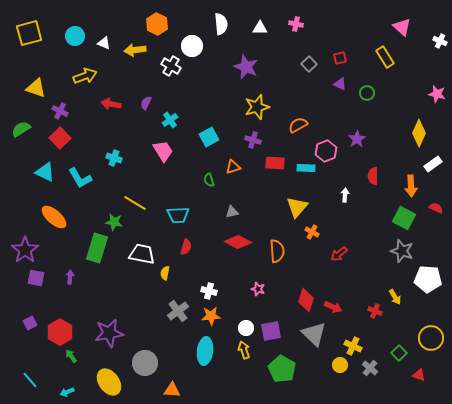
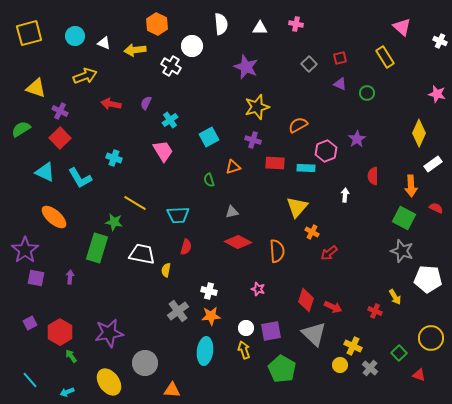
red arrow at (339, 254): moved 10 px left, 1 px up
yellow semicircle at (165, 273): moved 1 px right, 3 px up
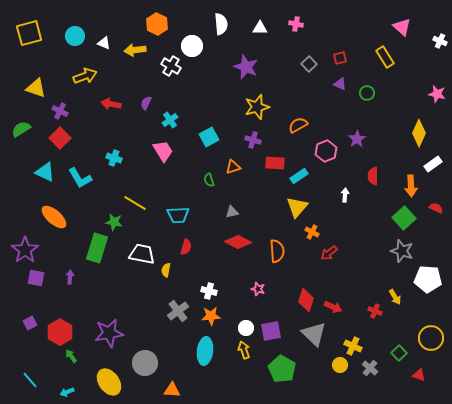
cyan rectangle at (306, 168): moved 7 px left, 8 px down; rotated 36 degrees counterclockwise
green square at (404, 218): rotated 20 degrees clockwise
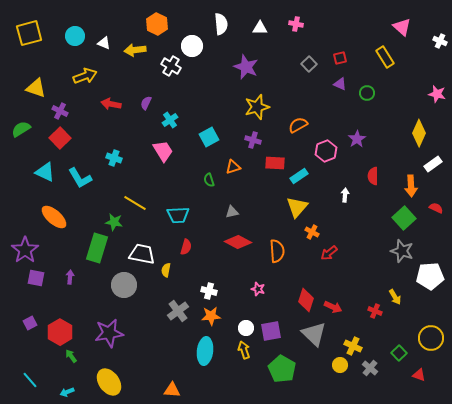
white pentagon at (428, 279): moved 2 px right, 3 px up; rotated 8 degrees counterclockwise
gray circle at (145, 363): moved 21 px left, 78 px up
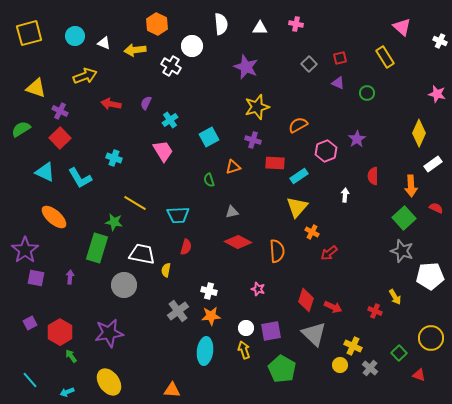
purple triangle at (340, 84): moved 2 px left, 1 px up
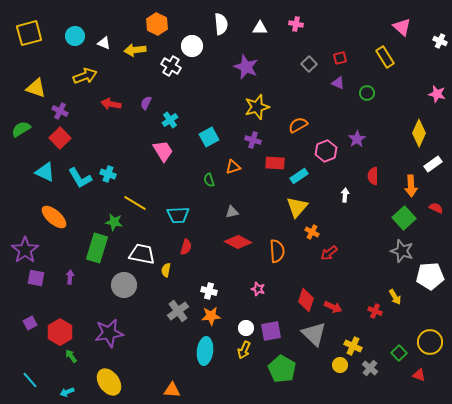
cyan cross at (114, 158): moved 6 px left, 16 px down
yellow circle at (431, 338): moved 1 px left, 4 px down
yellow arrow at (244, 350): rotated 138 degrees counterclockwise
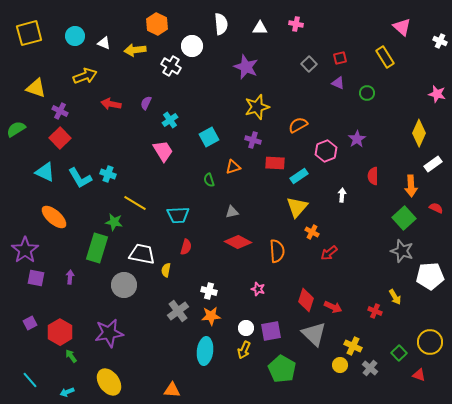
green semicircle at (21, 129): moved 5 px left
white arrow at (345, 195): moved 3 px left
